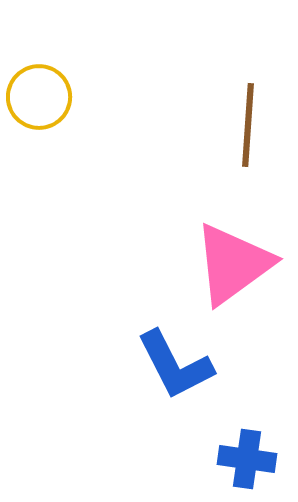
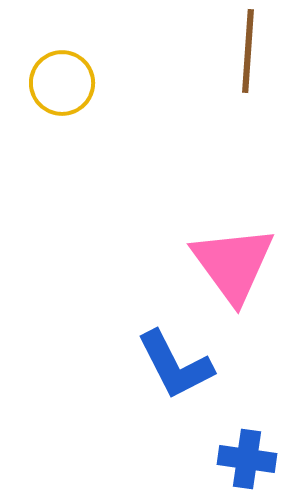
yellow circle: moved 23 px right, 14 px up
brown line: moved 74 px up
pink triangle: rotated 30 degrees counterclockwise
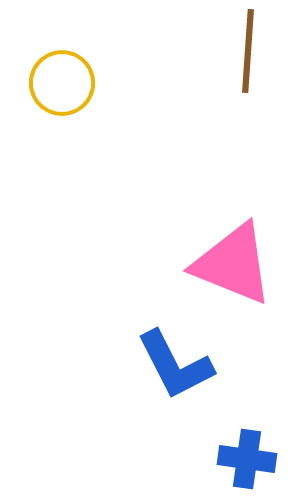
pink triangle: rotated 32 degrees counterclockwise
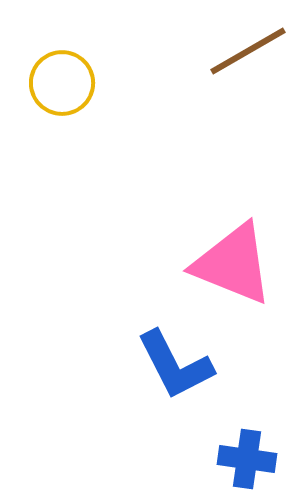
brown line: rotated 56 degrees clockwise
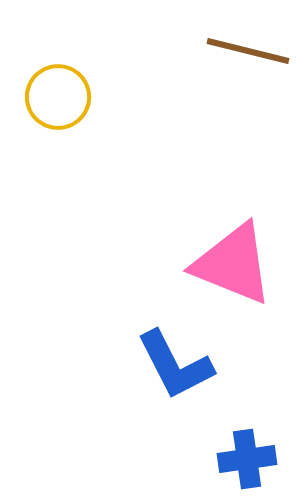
brown line: rotated 44 degrees clockwise
yellow circle: moved 4 px left, 14 px down
blue cross: rotated 16 degrees counterclockwise
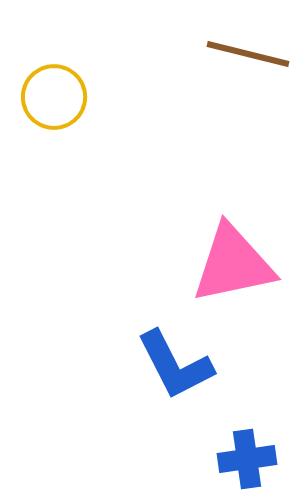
brown line: moved 3 px down
yellow circle: moved 4 px left
pink triangle: rotated 34 degrees counterclockwise
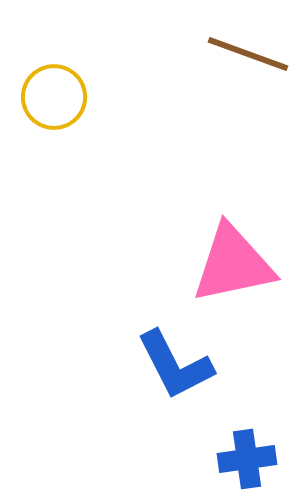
brown line: rotated 6 degrees clockwise
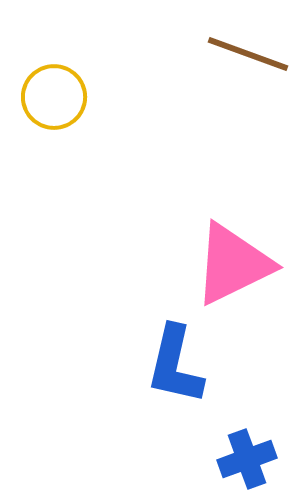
pink triangle: rotated 14 degrees counterclockwise
blue L-shape: rotated 40 degrees clockwise
blue cross: rotated 12 degrees counterclockwise
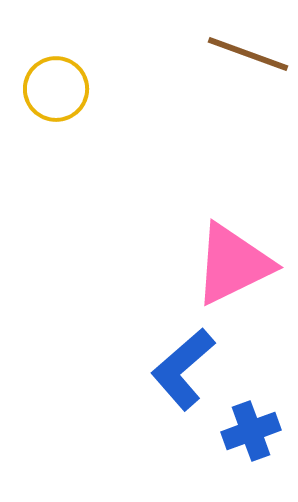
yellow circle: moved 2 px right, 8 px up
blue L-shape: moved 8 px right, 4 px down; rotated 36 degrees clockwise
blue cross: moved 4 px right, 28 px up
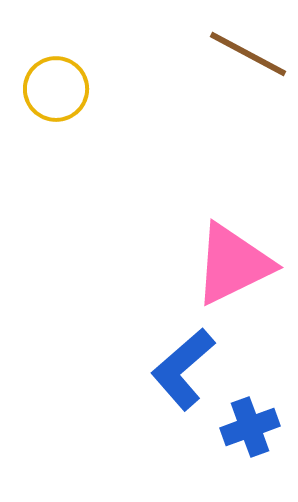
brown line: rotated 8 degrees clockwise
blue cross: moved 1 px left, 4 px up
